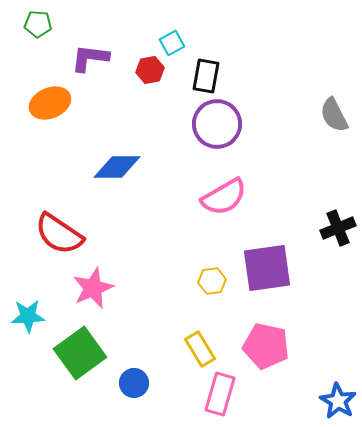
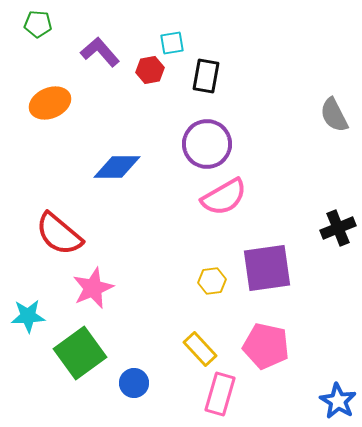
cyan square: rotated 20 degrees clockwise
purple L-shape: moved 10 px right, 6 px up; rotated 42 degrees clockwise
purple circle: moved 10 px left, 20 px down
red semicircle: rotated 6 degrees clockwise
yellow rectangle: rotated 12 degrees counterclockwise
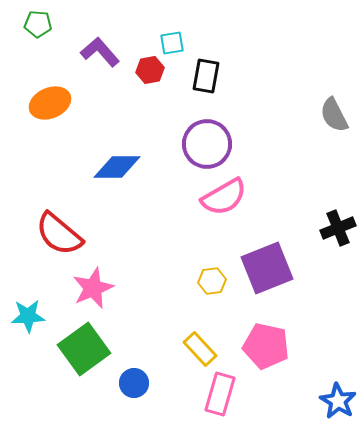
purple square: rotated 14 degrees counterclockwise
green square: moved 4 px right, 4 px up
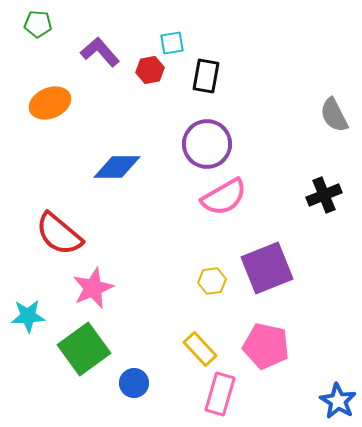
black cross: moved 14 px left, 33 px up
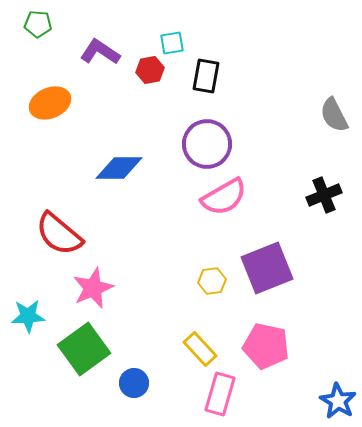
purple L-shape: rotated 15 degrees counterclockwise
blue diamond: moved 2 px right, 1 px down
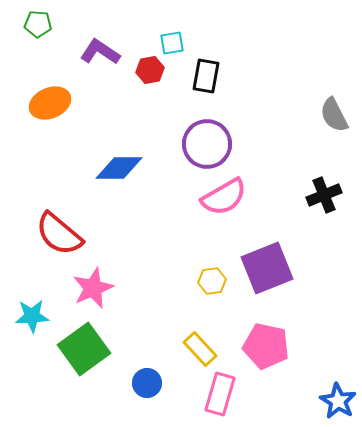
cyan star: moved 4 px right
blue circle: moved 13 px right
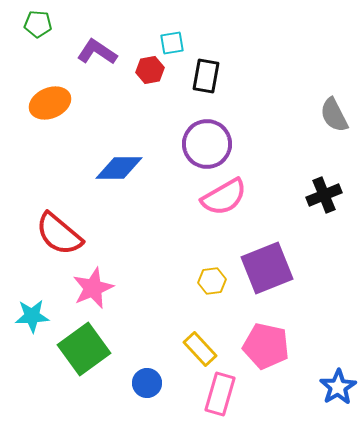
purple L-shape: moved 3 px left
blue star: moved 14 px up; rotated 9 degrees clockwise
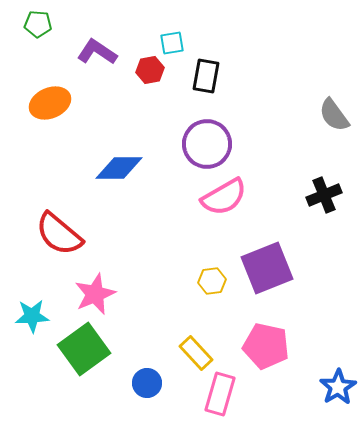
gray semicircle: rotated 9 degrees counterclockwise
pink star: moved 2 px right, 6 px down
yellow rectangle: moved 4 px left, 4 px down
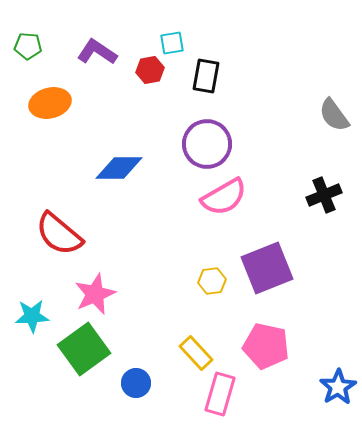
green pentagon: moved 10 px left, 22 px down
orange ellipse: rotated 9 degrees clockwise
blue circle: moved 11 px left
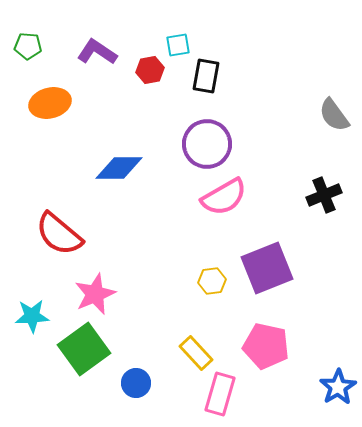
cyan square: moved 6 px right, 2 px down
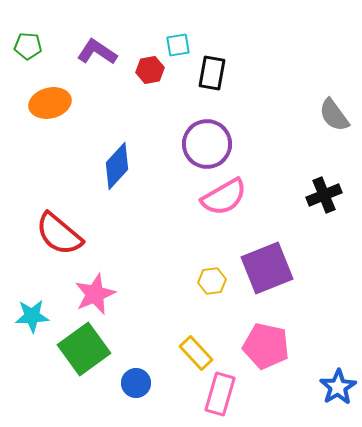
black rectangle: moved 6 px right, 3 px up
blue diamond: moved 2 px left, 2 px up; rotated 48 degrees counterclockwise
